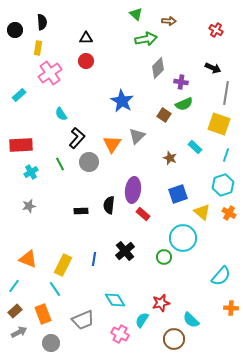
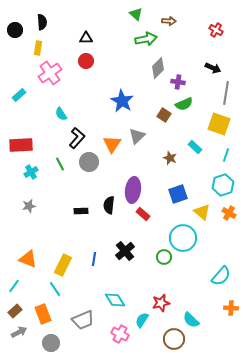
purple cross at (181, 82): moved 3 px left
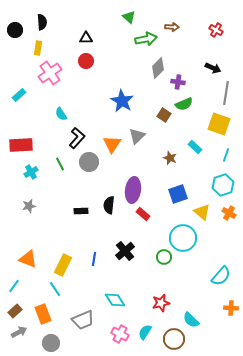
green triangle at (136, 14): moved 7 px left, 3 px down
brown arrow at (169, 21): moved 3 px right, 6 px down
cyan semicircle at (142, 320): moved 3 px right, 12 px down
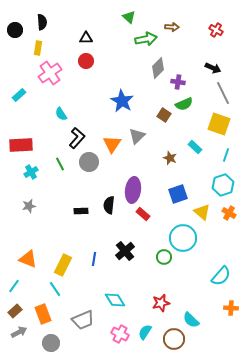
gray line at (226, 93): moved 3 px left; rotated 35 degrees counterclockwise
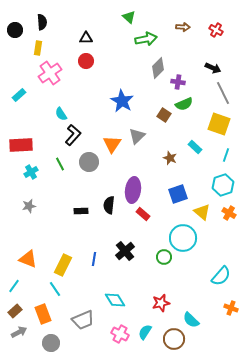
brown arrow at (172, 27): moved 11 px right
black L-shape at (77, 138): moved 4 px left, 3 px up
orange cross at (231, 308): rotated 16 degrees clockwise
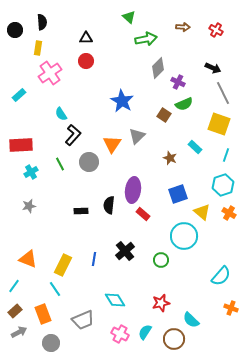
purple cross at (178, 82): rotated 16 degrees clockwise
cyan circle at (183, 238): moved 1 px right, 2 px up
green circle at (164, 257): moved 3 px left, 3 px down
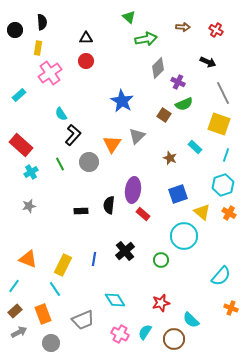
black arrow at (213, 68): moved 5 px left, 6 px up
red rectangle at (21, 145): rotated 45 degrees clockwise
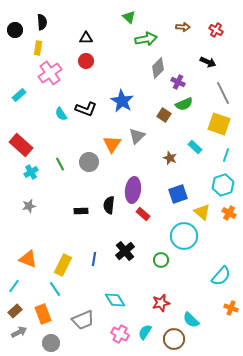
black L-shape at (73, 135): moved 13 px right, 26 px up; rotated 70 degrees clockwise
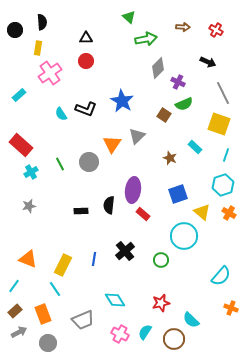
gray circle at (51, 343): moved 3 px left
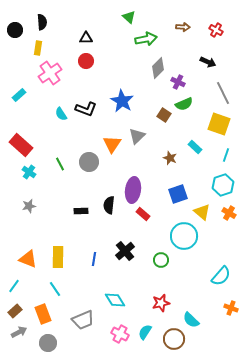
cyan cross at (31, 172): moved 2 px left; rotated 24 degrees counterclockwise
yellow rectangle at (63, 265): moved 5 px left, 8 px up; rotated 25 degrees counterclockwise
